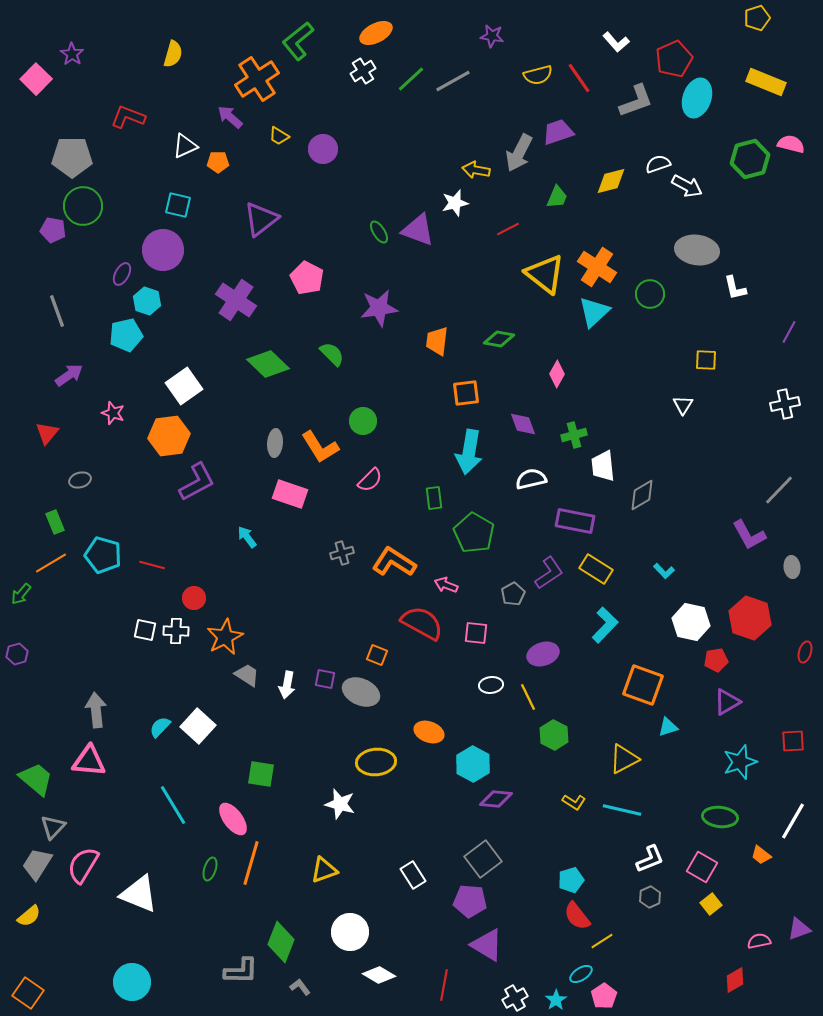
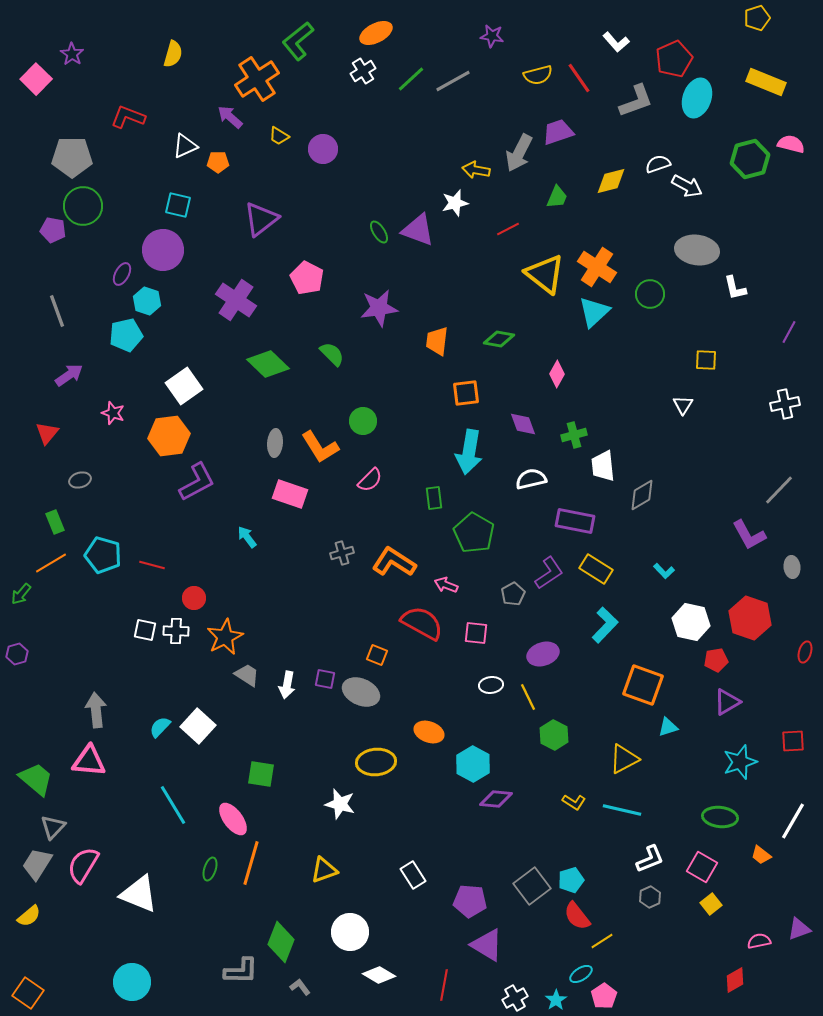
gray square at (483, 859): moved 49 px right, 27 px down
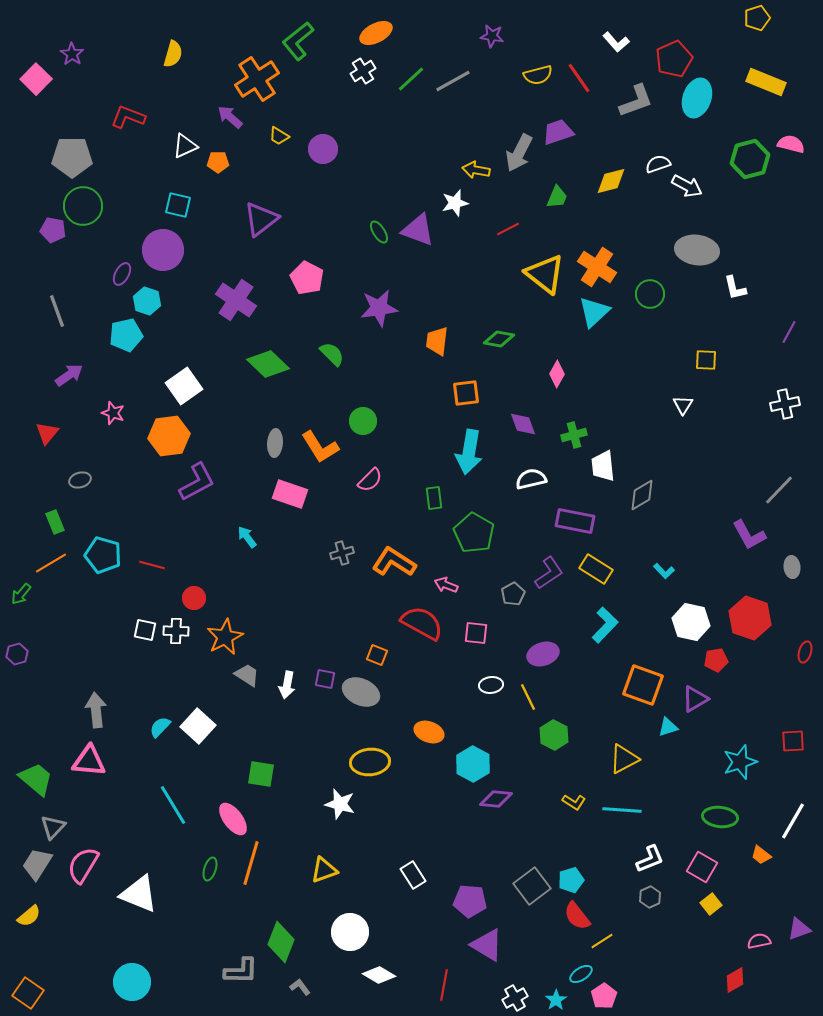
purple triangle at (727, 702): moved 32 px left, 3 px up
yellow ellipse at (376, 762): moved 6 px left
cyan line at (622, 810): rotated 9 degrees counterclockwise
